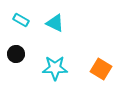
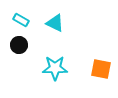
black circle: moved 3 px right, 9 px up
orange square: rotated 20 degrees counterclockwise
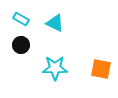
cyan rectangle: moved 1 px up
black circle: moved 2 px right
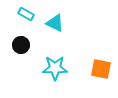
cyan rectangle: moved 5 px right, 5 px up
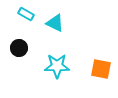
black circle: moved 2 px left, 3 px down
cyan star: moved 2 px right, 2 px up
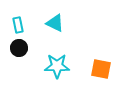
cyan rectangle: moved 8 px left, 11 px down; rotated 49 degrees clockwise
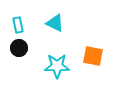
orange square: moved 8 px left, 13 px up
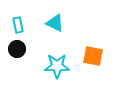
black circle: moved 2 px left, 1 px down
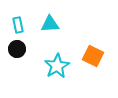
cyan triangle: moved 5 px left, 1 px down; rotated 30 degrees counterclockwise
orange square: rotated 15 degrees clockwise
cyan star: rotated 30 degrees counterclockwise
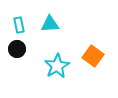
cyan rectangle: moved 1 px right
orange square: rotated 10 degrees clockwise
